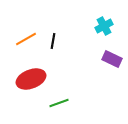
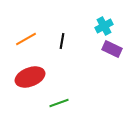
black line: moved 9 px right
purple rectangle: moved 10 px up
red ellipse: moved 1 px left, 2 px up
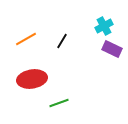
black line: rotated 21 degrees clockwise
red ellipse: moved 2 px right, 2 px down; rotated 12 degrees clockwise
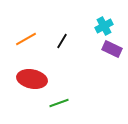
red ellipse: rotated 20 degrees clockwise
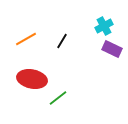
green line: moved 1 px left, 5 px up; rotated 18 degrees counterclockwise
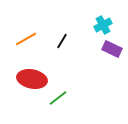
cyan cross: moved 1 px left, 1 px up
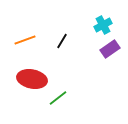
orange line: moved 1 px left, 1 px down; rotated 10 degrees clockwise
purple rectangle: moved 2 px left; rotated 60 degrees counterclockwise
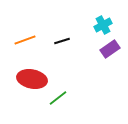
black line: rotated 42 degrees clockwise
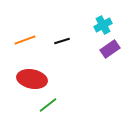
green line: moved 10 px left, 7 px down
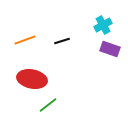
purple rectangle: rotated 54 degrees clockwise
